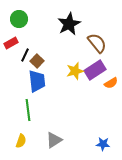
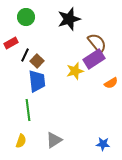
green circle: moved 7 px right, 2 px up
black star: moved 5 px up; rotated 10 degrees clockwise
purple rectangle: moved 1 px left, 11 px up
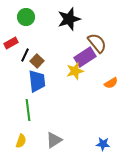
purple rectangle: moved 9 px left, 2 px up
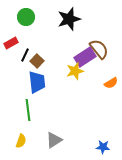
brown semicircle: moved 2 px right, 6 px down
blue trapezoid: moved 1 px down
blue star: moved 3 px down
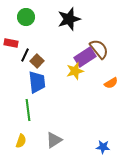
red rectangle: rotated 40 degrees clockwise
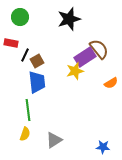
green circle: moved 6 px left
brown square: rotated 16 degrees clockwise
yellow semicircle: moved 4 px right, 7 px up
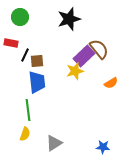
purple rectangle: moved 1 px left, 1 px up; rotated 10 degrees counterclockwise
brown square: rotated 24 degrees clockwise
gray triangle: moved 3 px down
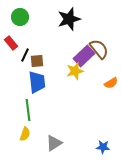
red rectangle: rotated 40 degrees clockwise
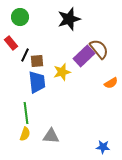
yellow star: moved 13 px left, 1 px down
green line: moved 2 px left, 3 px down
gray triangle: moved 3 px left, 7 px up; rotated 36 degrees clockwise
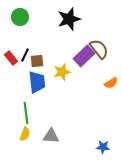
red rectangle: moved 15 px down
